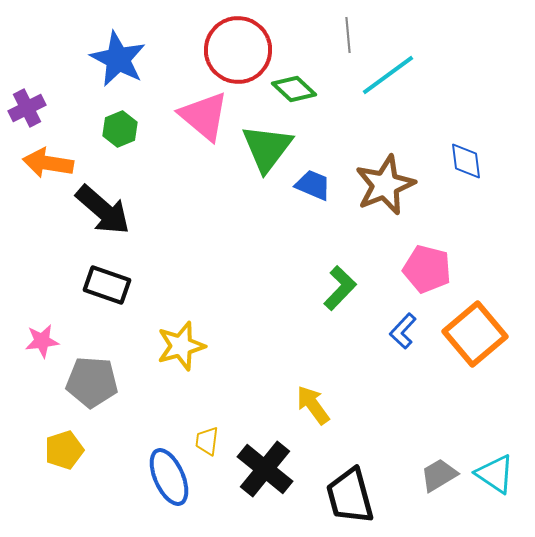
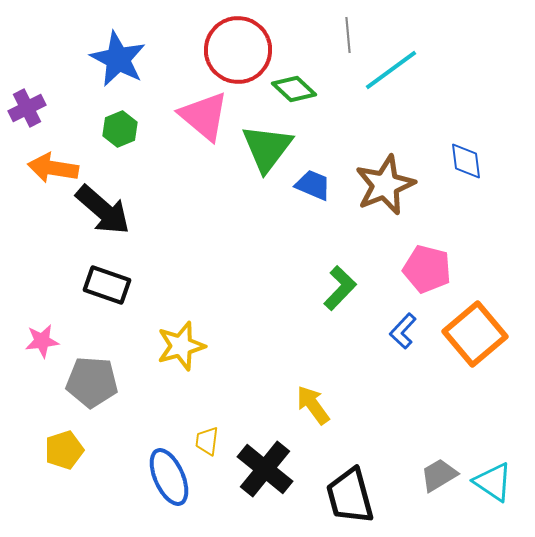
cyan line: moved 3 px right, 5 px up
orange arrow: moved 5 px right, 5 px down
cyan triangle: moved 2 px left, 8 px down
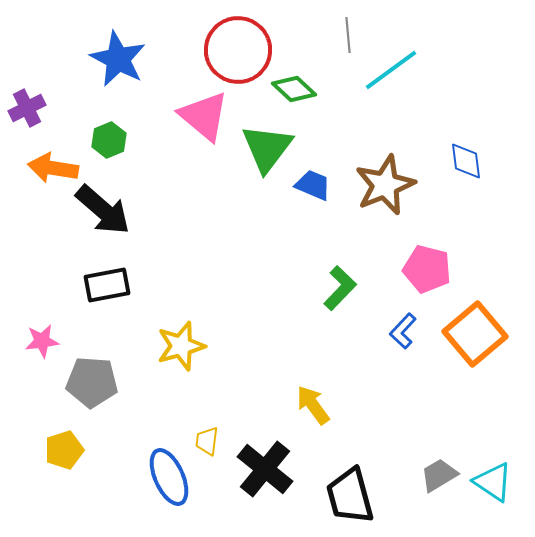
green hexagon: moved 11 px left, 11 px down
black rectangle: rotated 30 degrees counterclockwise
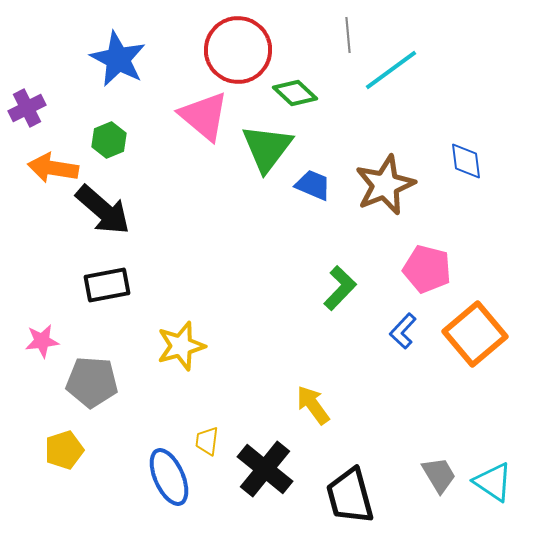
green diamond: moved 1 px right, 4 px down
gray trapezoid: rotated 90 degrees clockwise
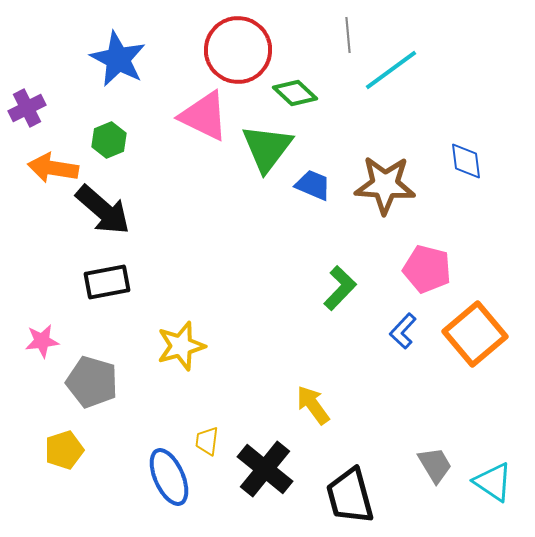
pink triangle: rotated 14 degrees counterclockwise
brown star: rotated 26 degrees clockwise
black rectangle: moved 3 px up
gray pentagon: rotated 12 degrees clockwise
gray trapezoid: moved 4 px left, 10 px up
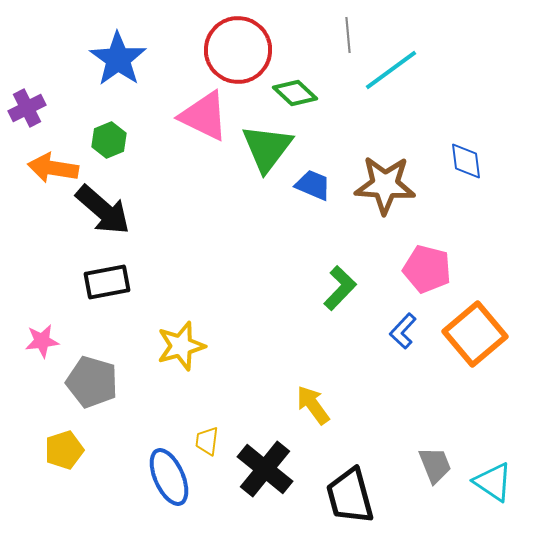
blue star: rotated 8 degrees clockwise
gray trapezoid: rotated 9 degrees clockwise
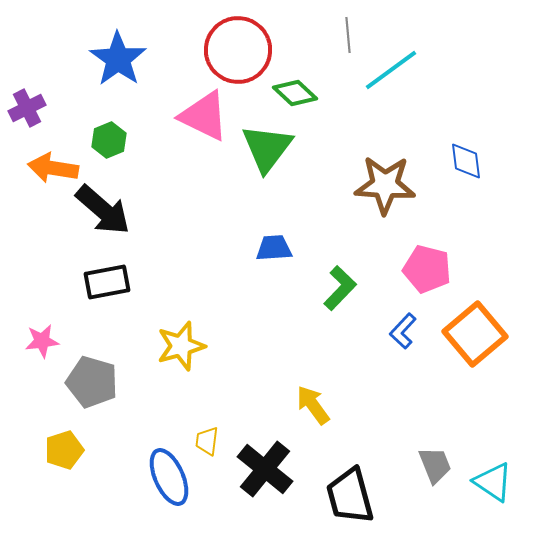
blue trapezoid: moved 39 px left, 63 px down; rotated 27 degrees counterclockwise
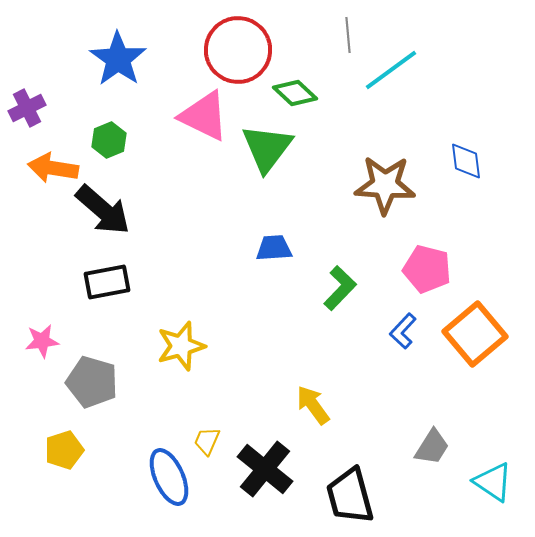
yellow trapezoid: rotated 16 degrees clockwise
gray trapezoid: moved 3 px left, 18 px up; rotated 54 degrees clockwise
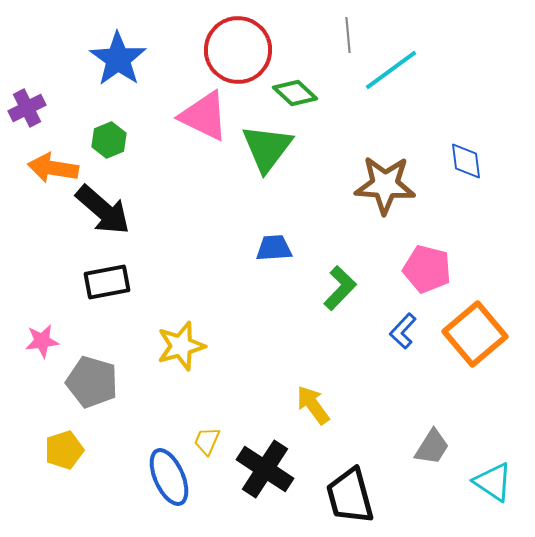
black cross: rotated 6 degrees counterclockwise
